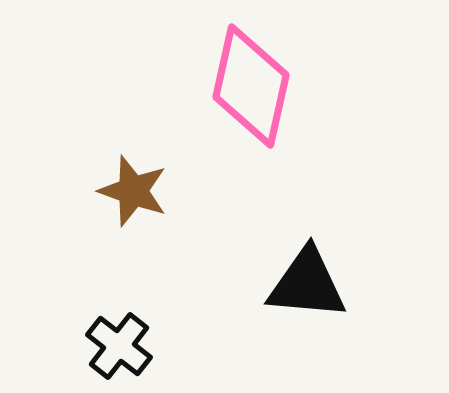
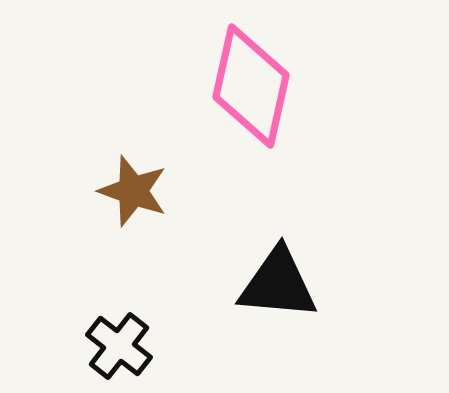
black triangle: moved 29 px left
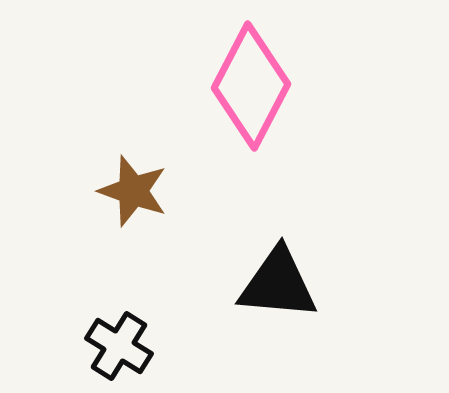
pink diamond: rotated 15 degrees clockwise
black cross: rotated 6 degrees counterclockwise
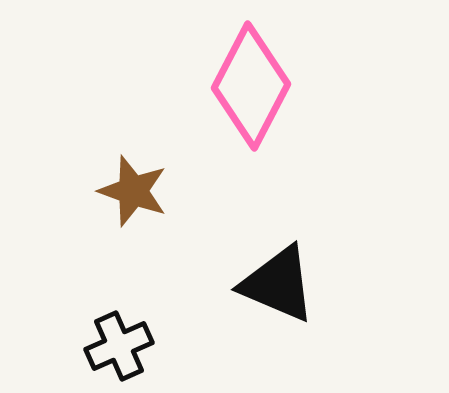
black triangle: rotated 18 degrees clockwise
black cross: rotated 34 degrees clockwise
